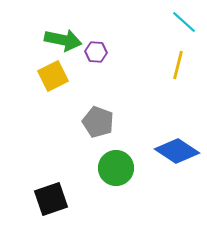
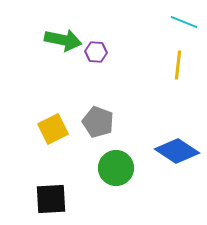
cyan line: rotated 20 degrees counterclockwise
yellow line: rotated 8 degrees counterclockwise
yellow square: moved 53 px down
black square: rotated 16 degrees clockwise
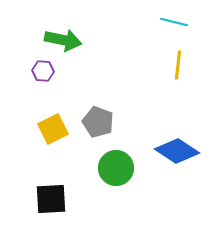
cyan line: moved 10 px left; rotated 8 degrees counterclockwise
purple hexagon: moved 53 px left, 19 px down
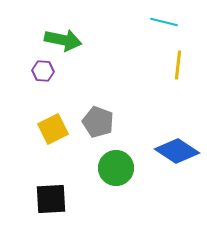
cyan line: moved 10 px left
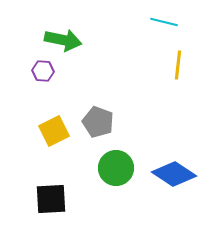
yellow square: moved 1 px right, 2 px down
blue diamond: moved 3 px left, 23 px down
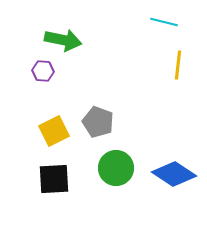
black square: moved 3 px right, 20 px up
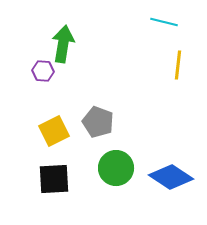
green arrow: moved 4 px down; rotated 93 degrees counterclockwise
blue diamond: moved 3 px left, 3 px down
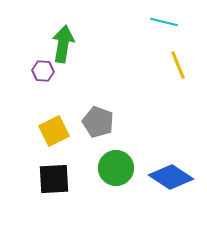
yellow line: rotated 28 degrees counterclockwise
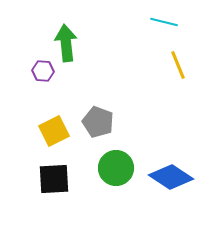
green arrow: moved 3 px right, 1 px up; rotated 15 degrees counterclockwise
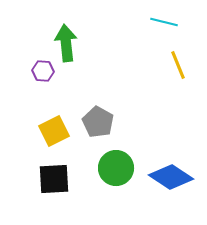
gray pentagon: rotated 8 degrees clockwise
